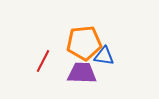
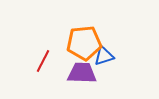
blue triangle: rotated 25 degrees counterclockwise
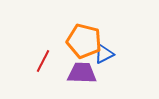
orange pentagon: moved 2 px up; rotated 20 degrees clockwise
blue triangle: moved 2 px up; rotated 10 degrees counterclockwise
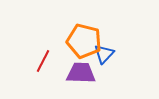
blue triangle: rotated 20 degrees counterclockwise
purple trapezoid: moved 1 px left
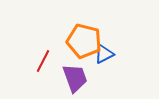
blue triangle: rotated 20 degrees clockwise
purple trapezoid: moved 6 px left, 5 px down; rotated 68 degrees clockwise
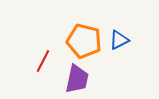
blue triangle: moved 15 px right, 14 px up
purple trapezoid: moved 2 px right, 1 px down; rotated 32 degrees clockwise
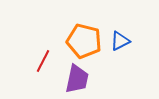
blue triangle: moved 1 px right, 1 px down
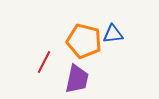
blue triangle: moved 7 px left, 7 px up; rotated 20 degrees clockwise
red line: moved 1 px right, 1 px down
